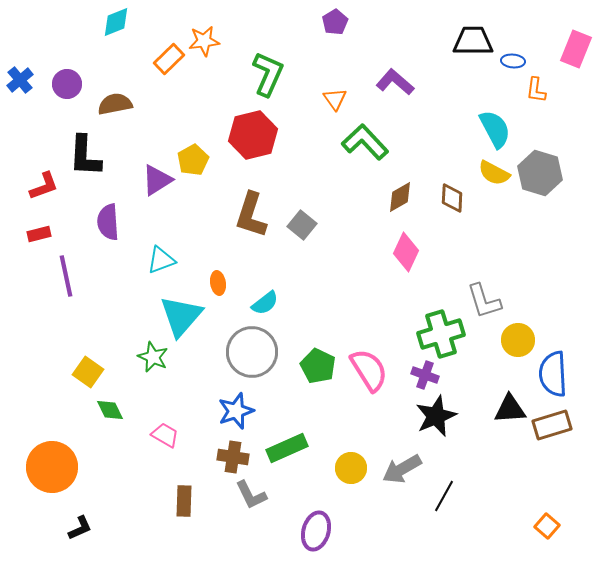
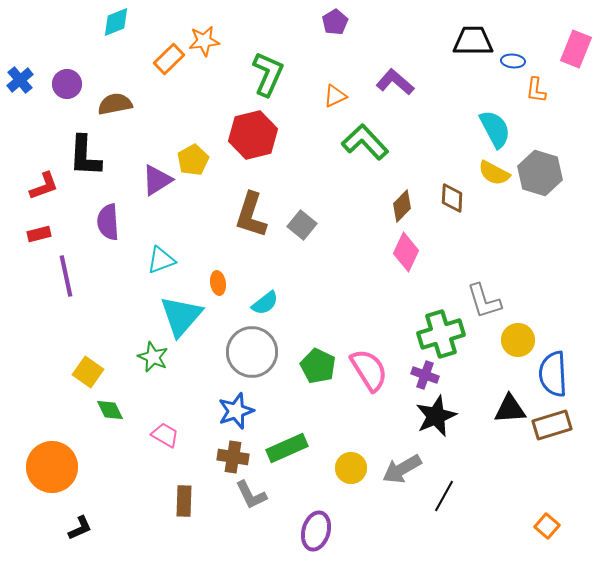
orange triangle at (335, 99): moved 3 px up; rotated 40 degrees clockwise
brown diamond at (400, 197): moved 2 px right, 9 px down; rotated 16 degrees counterclockwise
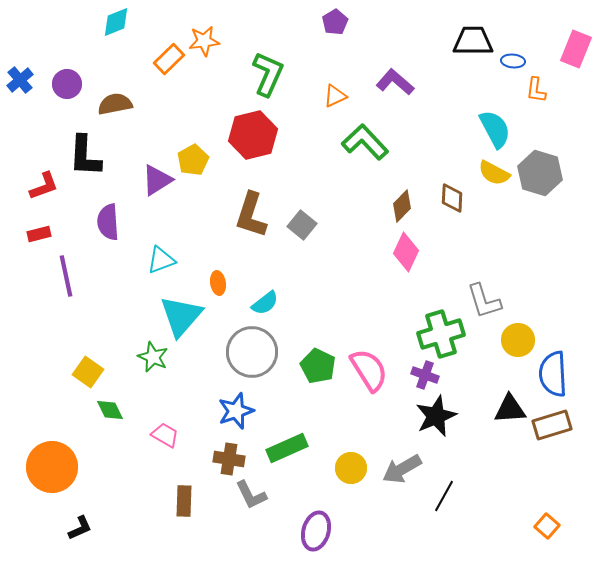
brown cross at (233, 457): moved 4 px left, 2 px down
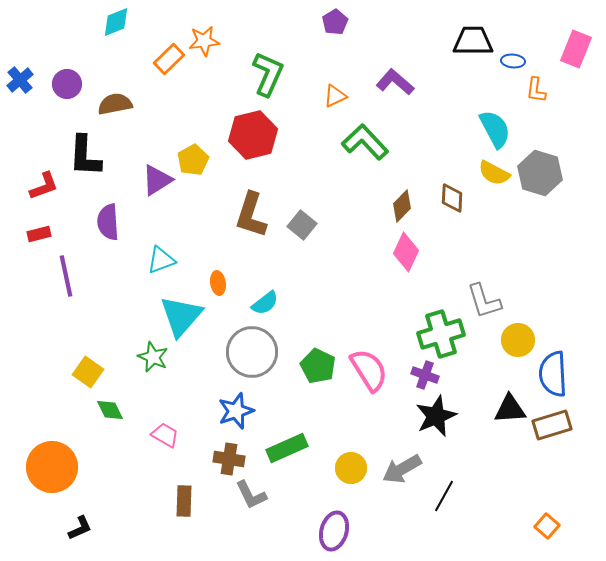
purple ellipse at (316, 531): moved 18 px right
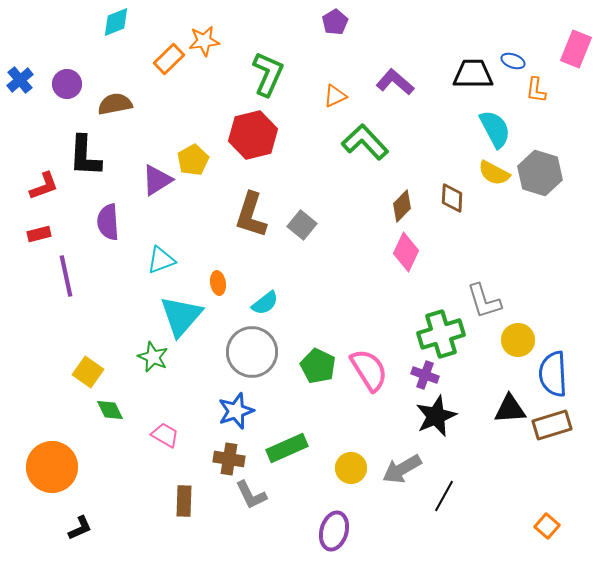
black trapezoid at (473, 41): moved 33 px down
blue ellipse at (513, 61): rotated 15 degrees clockwise
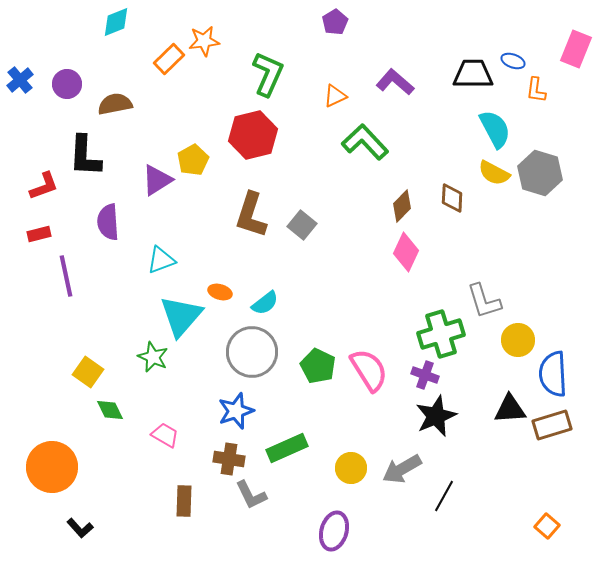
orange ellipse at (218, 283): moved 2 px right, 9 px down; rotated 65 degrees counterclockwise
black L-shape at (80, 528): rotated 72 degrees clockwise
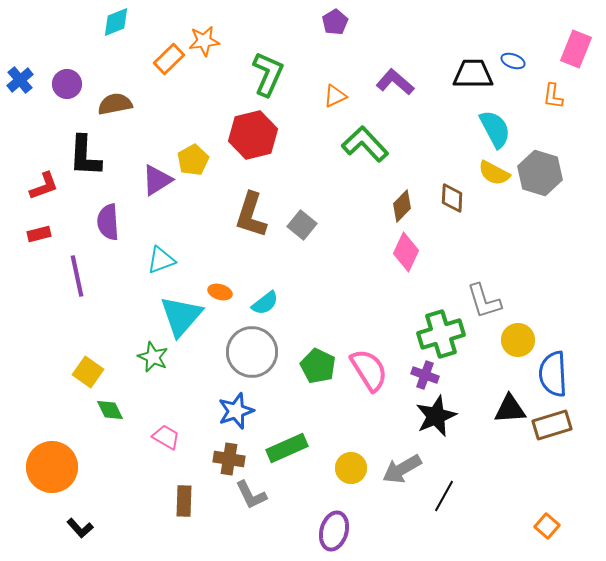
orange L-shape at (536, 90): moved 17 px right, 6 px down
green L-shape at (365, 142): moved 2 px down
purple line at (66, 276): moved 11 px right
pink trapezoid at (165, 435): moved 1 px right, 2 px down
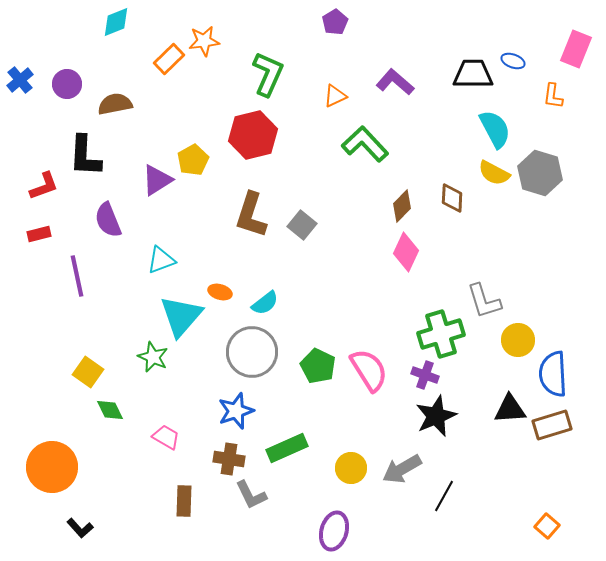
purple semicircle at (108, 222): moved 2 px up; rotated 18 degrees counterclockwise
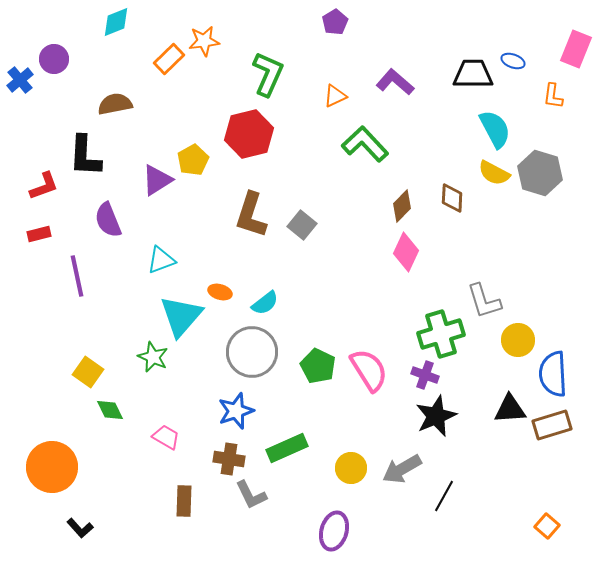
purple circle at (67, 84): moved 13 px left, 25 px up
red hexagon at (253, 135): moved 4 px left, 1 px up
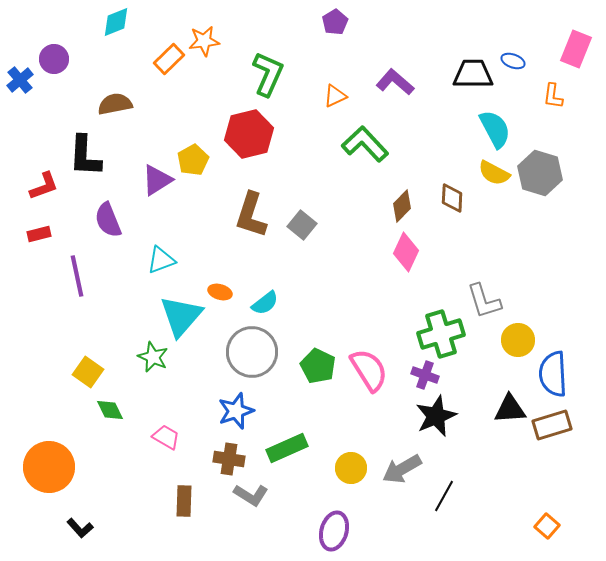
orange circle at (52, 467): moved 3 px left
gray L-shape at (251, 495): rotated 32 degrees counterclockwise
